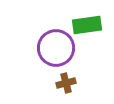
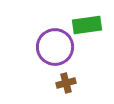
purple circle: moved 1 px left, 1 px up
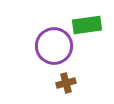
purple circle: moved 1 px left, 1 px up
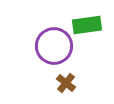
brown cross: rotated 36 degrees counterclockwise
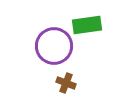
brown cross: rotated 18 degrees counterclockwise
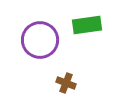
purple circle: moved 14 px left, 6 px up
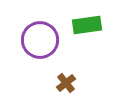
brown cross: rotated 30 degrees clockwise
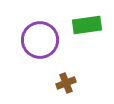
brown cross: rotated 18 degrees clockwise
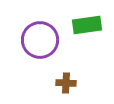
brown cross: rotated 24 degrees clockwise
